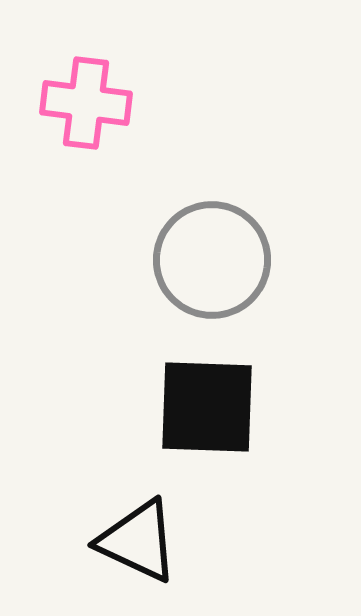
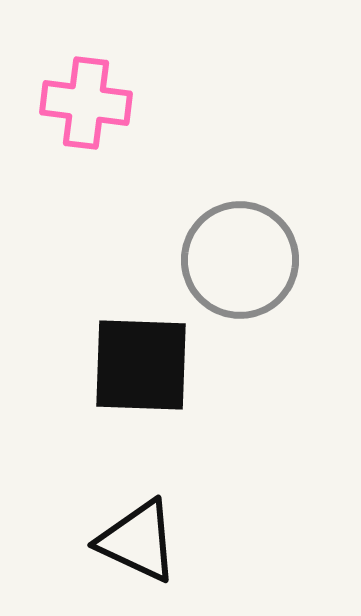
gray circle: moved 28 px right
black square: moved 66 px left, 42 px up
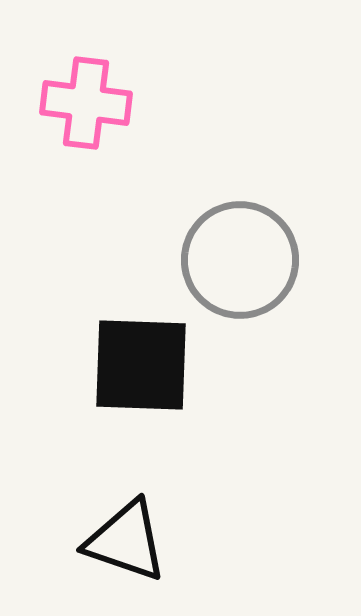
black triangle: moved 12 px left; rotated 6 degrees counterclockwise
